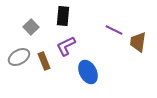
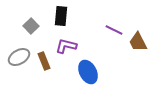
black rectangle: moved 2 px left
gray square: moved 1 px up
brown trapezoid: rotated 35 degrees counterclockwise
purple L-shape: rotated 40 degrees clockwise
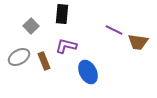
black rectangle: moved 1 px right, 2 px up
brown trapezoid: rotated 55 degrees counterclockwise
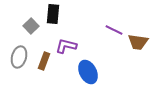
black rectangle: moved 9 px left
gray ellipse: rotated 45 degrees counterclockwise
brown rectangle: rotated 42 degrees clockwise
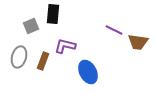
gray square: rotated 21 degrees clockwise
purple L-shape: moved 1 px left
brown rectangle: moved 1 px left
